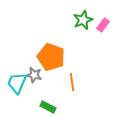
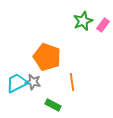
green star: moved 1 px down
orange pentagon: moved 4 px left
gray star: moved 1 px left, 7 px down
cyan trapezoid: rotated 40 degrees clockwise
green rectangle: moved 5 px right, 2 px up
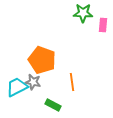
green star: moved 8 px up; rotated 24 degrees clockwise
pink rectangle: rotated 32 degrees counterclockwise
orange pentagon: moved 5 px left, 3 px down
cyan trapezoid: moved 4 px down
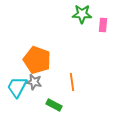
green star: moved 1 px left, 1 px down
orange pentagon: moved 5 px left
gray star: moved 1 px right
cyan trapezoid: rotated 35 degrees counterclockwise
green rectangle: moved 1 px right
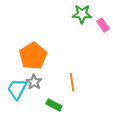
pink rectangle: rotated 40 degrees counterclockwise
orange pentagon: moved 4 px left, 4 px up; rotated 20 degrees clockwise
gray star: rotated 21 degrees clockwise
cyan trapezoid: moved 2 px down
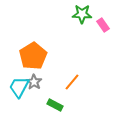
orange line: rotated 48 degrees clockwise
cyan trapezoid: moved 2 px right, 2 px up
green rectangle: moved 1 px right
